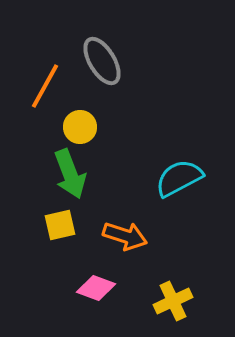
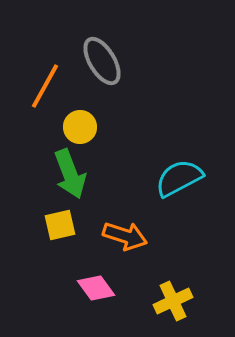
pink diamond: rotated 33 degrees clockwise
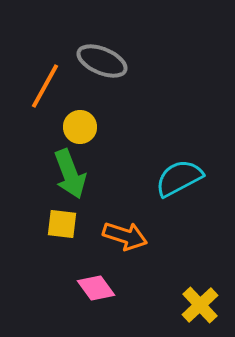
gray ellipse: rotated 36 degrees counterclockwise
yellow square: moved 2 px right, 1 px up; rotated 20 degrees clockwise
yellow cross: moved 27 px right, 4 px down; rotated 18 degrees counterclockwise
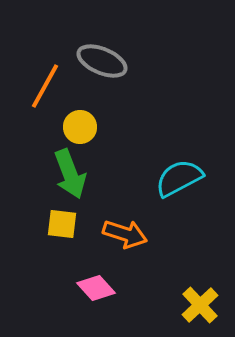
orange arrow: moved 2 px up
pink diamond: rotated 6 degrees counterclockwise
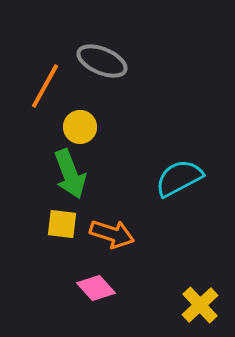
orange arrow: moved 13 px left
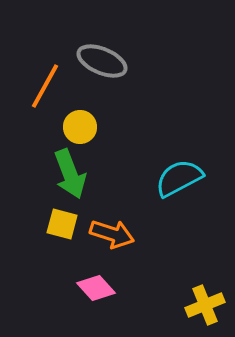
yellow square: rotated 8 degrees clockwise
yellow cross: moved 5 px right; rotated 21 degrees clockwise
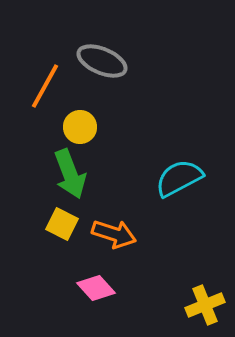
yellow square: rotated 12 degrees clockwise
orange arrow: moved 2 px right
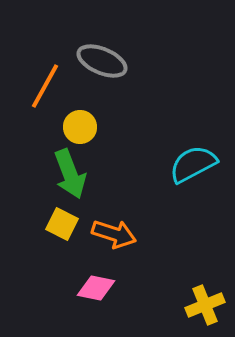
cyan semicircle: moved 14 px right, 14 px up
pink diamond: rotated 36 degrees counterclockwise
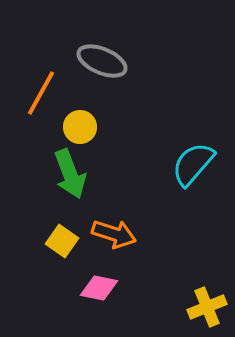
orange line: moved 4 px left, 7 px down
cyan semicircle: rotated 21 degrees counterclockwise
yellow square: moved 17 px down; rotated 8 degrees clockwise
pink diamond: moved 3 px right
yellow cross: moved 2 px right, 2 px down
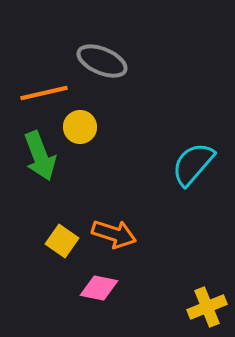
orange line: moved 3 px right; rotated 48 degrees clockwise
green arrow: moved 30 px left, 18 px up
